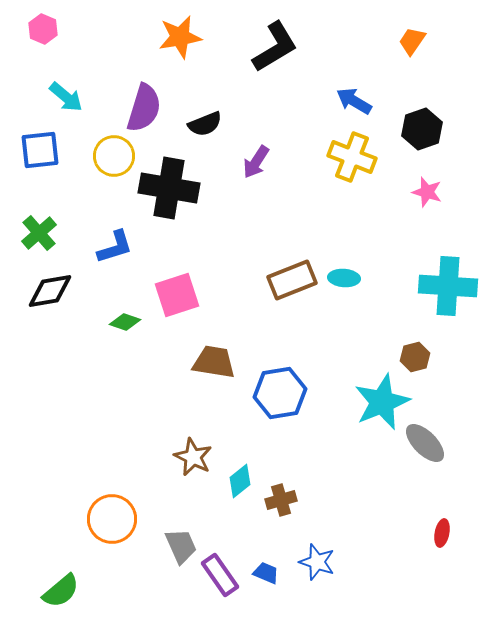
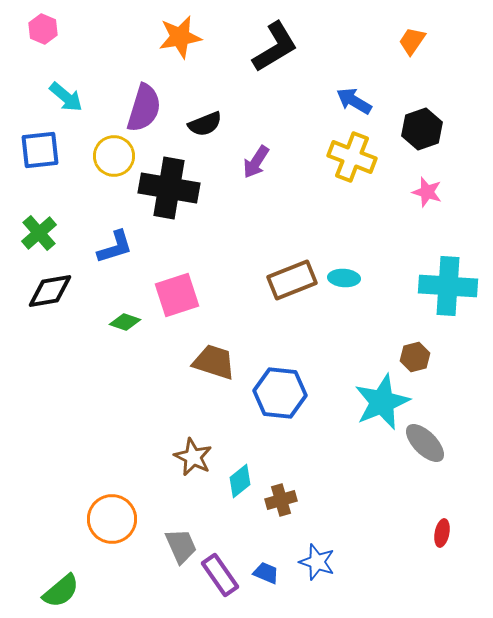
brown trapezoid: rotated 9 degrees clockwise
blue hexagon: rotated 15 degrees clockwise
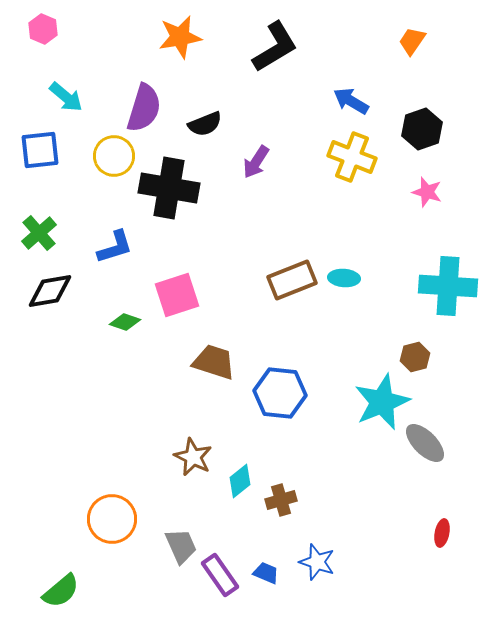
blue arrow: moved 3 px left
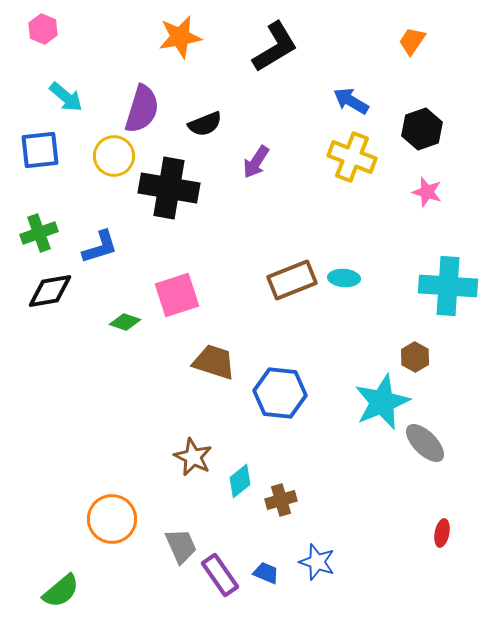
purple semicircle: moved 2 px left, 1 px down
green cross: rotated 21 degrees clockwise
blue L-shape: moved 15 px left
brown hexagon: rotated 16 degrees counterclockwise
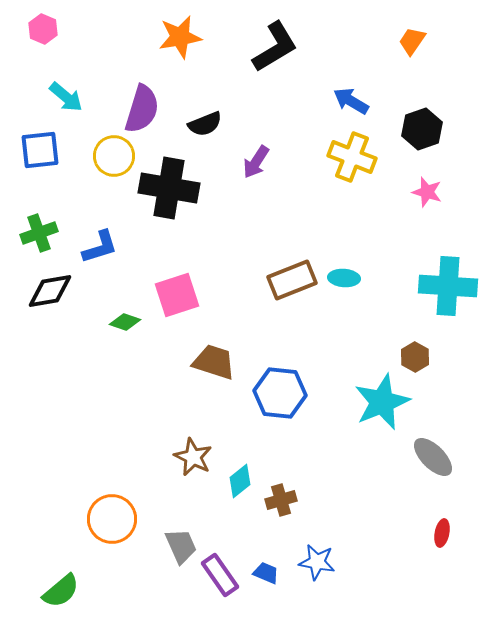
gray ellipse: moved 8 px right, 14 px down
blue star: rotated 9 degrees counterclockwise
